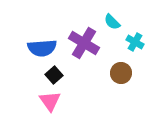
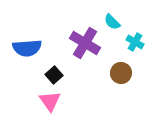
purple cross: moved 1 px right
blue semicircle: moved 15 px left
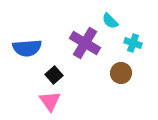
cyan semicircle: moved 2 px left, 1 px up
cyan cross: moved 2 px left, 1 px down; rotated 12 degrees counterclockwise
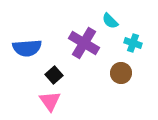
purple cross: moved 1 px left
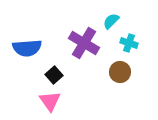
cyan semicircle: moved 1 px right; rotated 90 degrees clockwise
cyan cross: moved 4 px left
brown circle: moved 1 px left, 1 px up
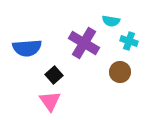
cyan semicircle: rotated 126 degrees counterclockwise
cyan cross: moved 2 px up
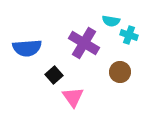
cyan cross: moved 6 px up
pink triangle: moved 23 px right, 4 px up
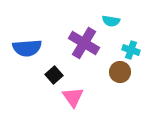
cyan cross: moved 2 px right, 15 px down
